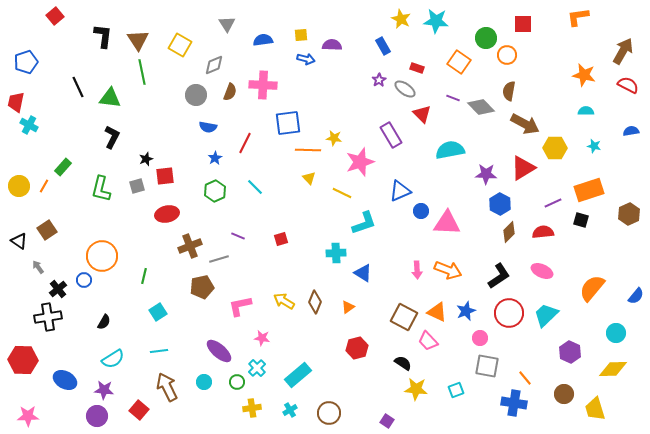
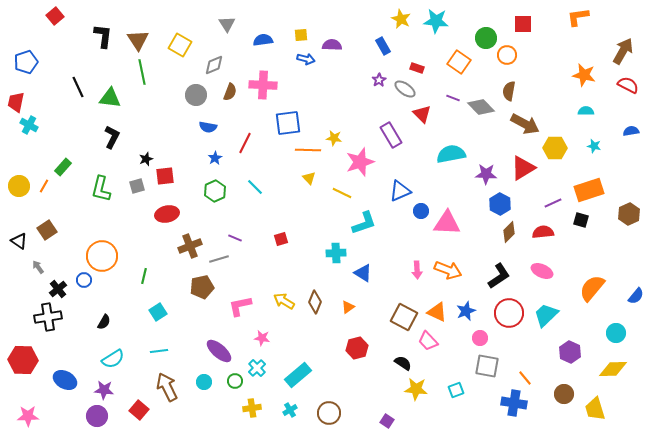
cyan semicircle at (450, 150): moved 1 px right, 4 px down
purple line at (238, 236): moved 3 px left, 2 px down
green circle at (237, 382): moved 2 px left, 1 px up
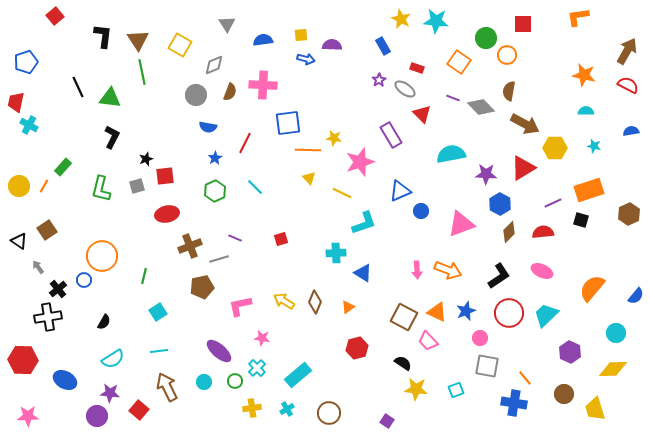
brown arrow at (623, 51): moved 4 px right
pink triangle at (447, 223): moved 14 px right, 1 px down; rotated 24 degrees counterclockwise
purple star at (104, 390): moved 6 px right, 3 px down
cyan cross at (290, 410): moved 3 px left, 1 px up
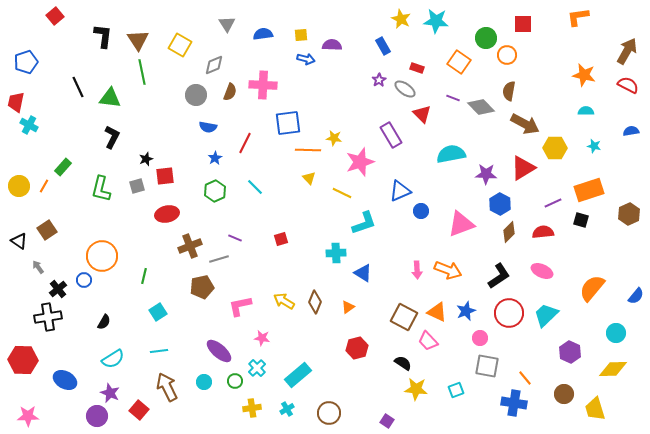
blue semicircle at (263, 40): moved 6 px up
purple star at (110, 393): rotated 18 degrees clockwise
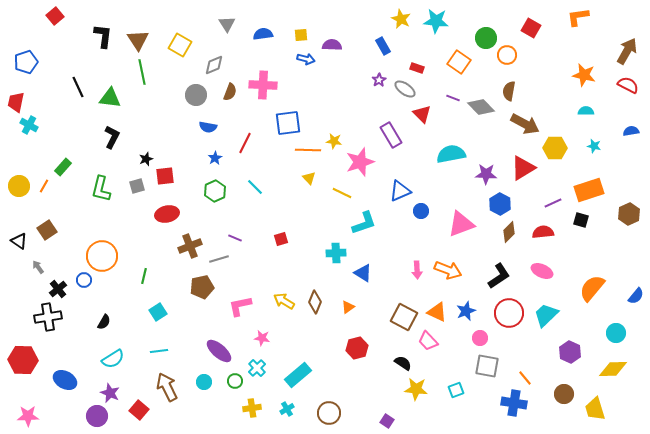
red square at (523, 24): moved 8 px right, 4 px down; rotated 30 degrees clockwise
yellow star at (334, 138): moved 3 px down
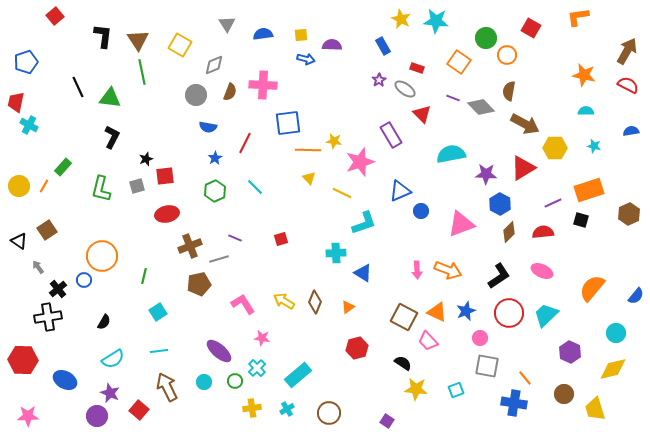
brown pentagon at (202, 287): moved 3 px left, 3 px up
pink L-shape at (240, 306): moved 3 px right, 2 px up; rotated 70 degrees clockwise
yellow diamond at (613, 369): rotated 12 degrees counterclockwise
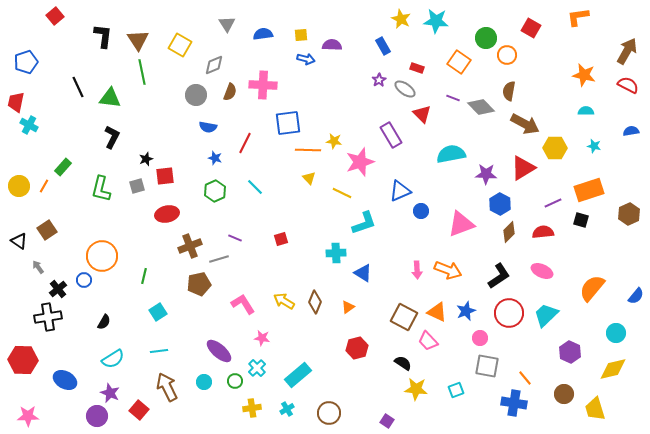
blue star at (215, 158): rotated 24 degrees counterclockwise
